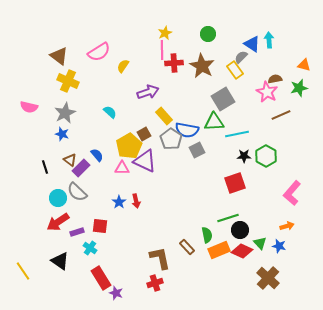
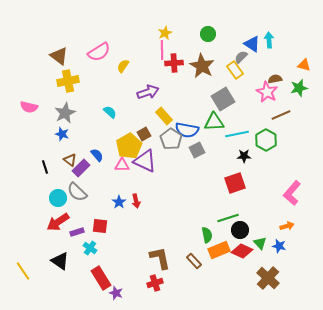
yellow cross at (68, 81): rotated 35 degrees counterclockwise
green hexagon at (266, 156): moved 16 px up
pink triangle at (122, 168): moved 3 px up
brown rectangle at (187, 247): moved 7 px right, 14 px down
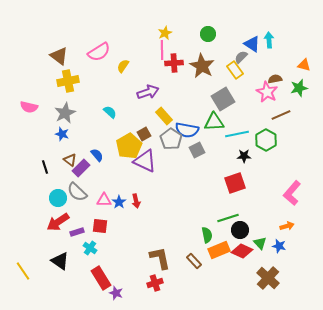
pink triangle at (122, 165): moved 18 px left, 35 px down
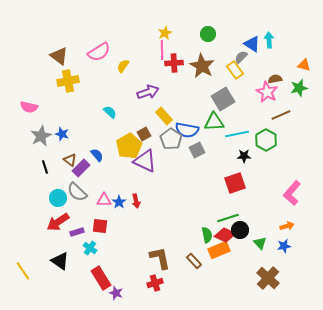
gray star at (65, 113): moved 24 px left, 23 px down
blue star at (279, 246): moved 5 px right; rotated 24 degrees counterclockwise
red diamond at (242, 251): moved 17 px left, 16 px up
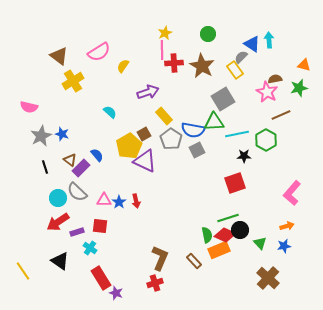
yellow cross at (68, 81): moved 5 px right; rotated 20 degrees counterclockwise
blue semicircle at (187, 130): moved 6 px right
brown L-shape at (160, 258): rotated 35 degrees clockwise
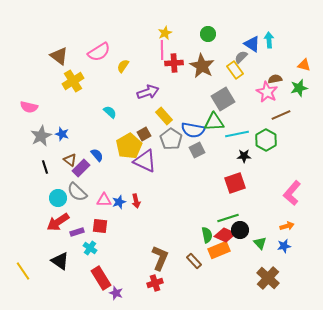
blue star at (119, 202): rotated 16 degrees clockwise
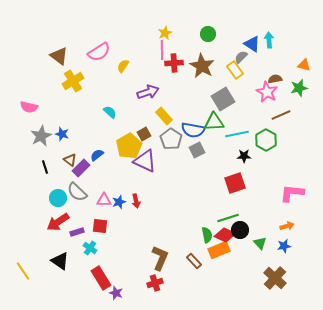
blue semicircle at (97, 155): rotated 88 degrees counterclockwise
pink L-shape at (292, 193): rotated 55 degrees clockwise
brown cross at (268, 278): moved 7 px right
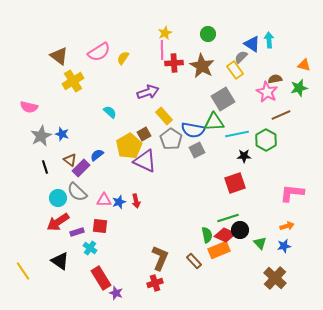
yellow semicircle at (123, 66): moved 8 px up
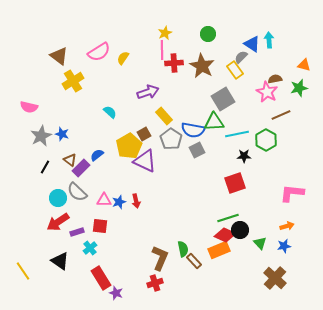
black line at (45, 167): rotated 48 degrees clockwise
green semicircle at (207, 235): moved 24 px left, 14 px down
cyan cross at (90, 248): rotated 16 degrees clockwise
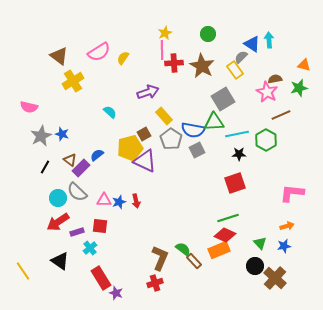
yellow pentagon at (129, 146): moved 1 px right, 2 px down; rotated 15 degrees clockwise
black star at (244, 156): moved 5 px left, 2 px up
black circle at (240, 230): moved 15 px right, 36 px down
green semicircle at (183, 249): rotated 42 degrees counterclockwise
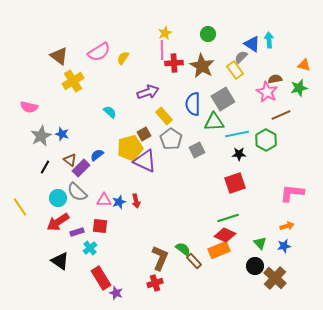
blue semicircle at (193, 130): moved 26 px up; rotated 80 degrees clockwise
yellow line at (23, 271): moved 3 px left, 64 px up
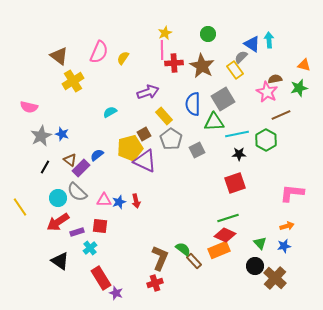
pink semicircle at (99, 52): rotated 35 degrees counterclockwise
cyan semicircle at (110, 112): rotated 72 degrees counterclockwise
